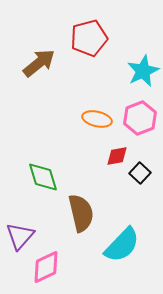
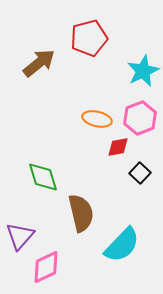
red diamond: moved 1 px right, 9 px up
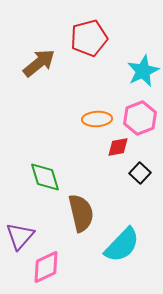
orange ellipse: rotated 16 degrees counterclockwise
green diamond: moved 2 px right
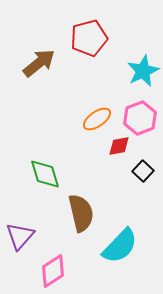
orange ellipse: rotated 32 degrees counterclockwise
red diamond: moved 1 px right, 1 px up
black square: moved 3 px right, 2 px up
green diamond: moved 3 px up
cyan semicircle: moved 2 px left, 1 px down
pink diamond: moved 7 px right, 4 px down; rotated 8 degrees counterclockwise
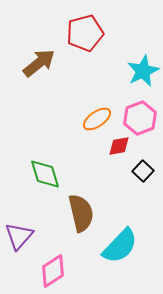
red pentagon: moved 4 px left, 5 px up
purple triangle: moved 1 px left
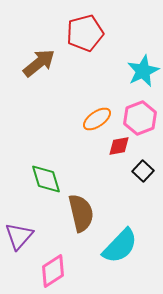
green diamond: moved 1 px right, 5 px down
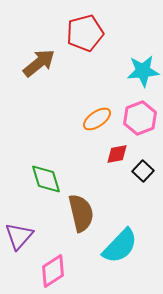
cyan star: rotated 20 degrees clockwise
red diamond: moved 2 px left, 8 px down
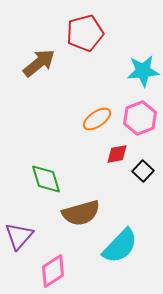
brown semicircle: rotated 87 degrees clockwise
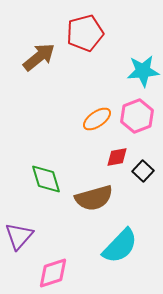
brown arrow: moved 6 px up
pink hexagon: moved 3 px left, 2 px up
red diamond: moved 3 px down
brown semicircle: moved 13 px right, 15 px up
pink diamond: moved 2 px down; rotated 16 degrees clockwise
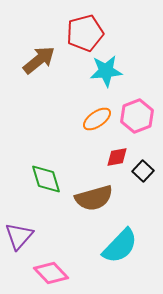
brown arrow: moved 3 px down
cyan star: moved 37 px left
pink diamond: moved 2 px left; rotated 64 degrees clockwise
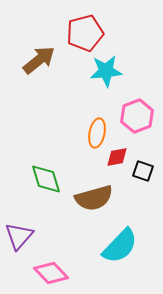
orange ellipse: moved 14 px down; rotated 44 degrees counterclockwise
black square: rotated 25 degrees counterclockwise
